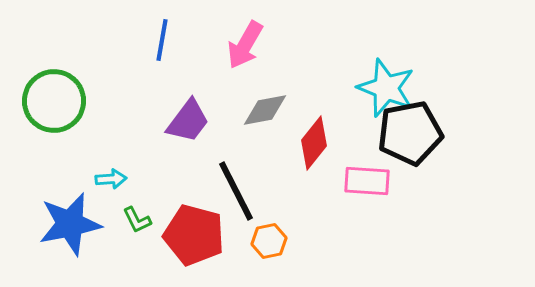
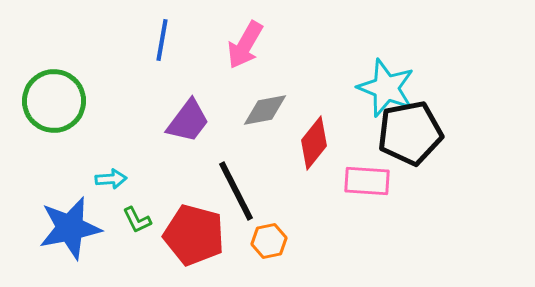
blue star: moved 4 px down
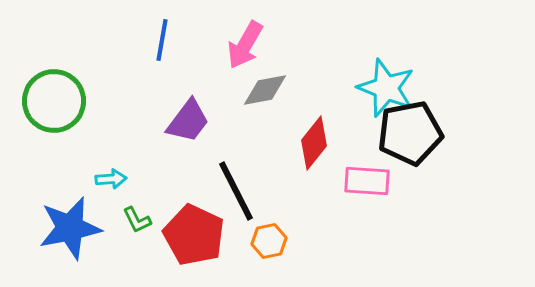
gray diamond: moved 20 px up
red pentagon: rotated 10 degrees clockwise
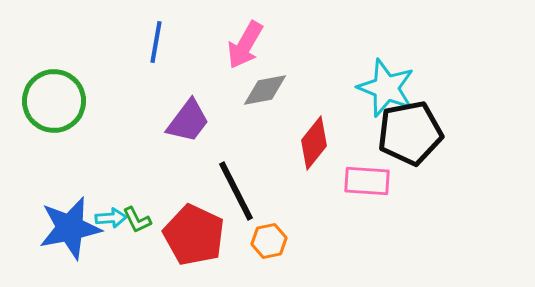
blue line: moved 6 px left, 2 px down
cyan arrow: moved 39 px down
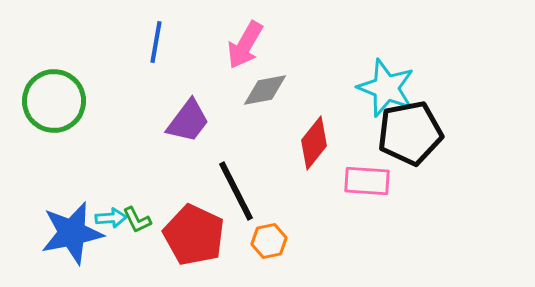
blue star: moved 2 px right, 5 px down
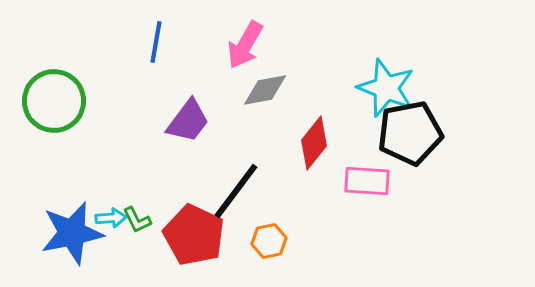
black line: rotated 64 degrees clockwise
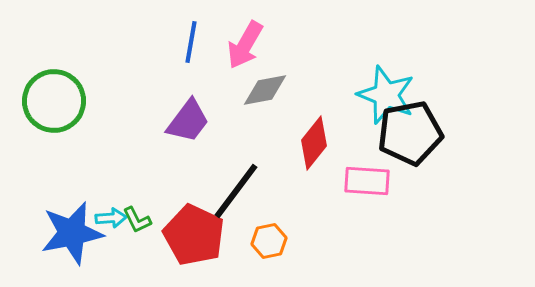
blue line: moved 35 px right
cyan star: moved 7 px down
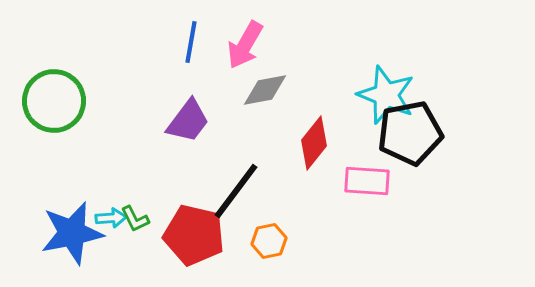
green L-shape: moved 2 px left, 1 px up
red pentagon: rotated 12 degrees counterclockwise
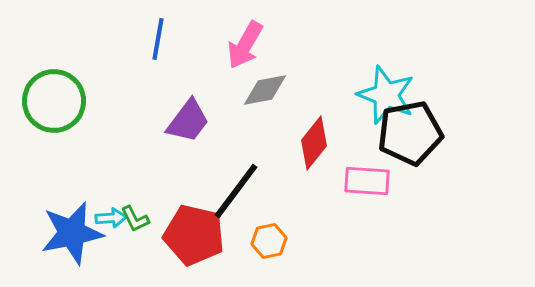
blue line: moved 33 px left, 3 px up
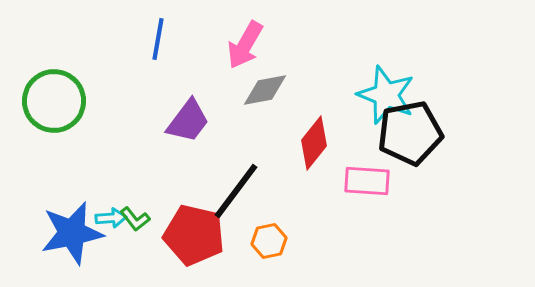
green L-shape: rotated 12 degrees counterclockwise
